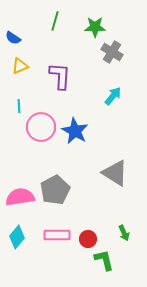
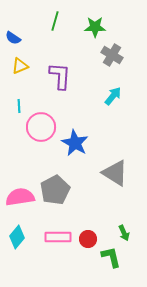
gray cross: moved 3 px down
blue star: moved 12 px down
pink rectangle: moved 1 px right, 2 px down
green L-shape: moved 7 px right, 3 px up
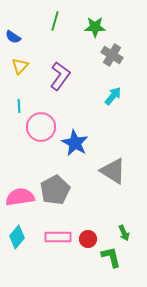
blue semicircle: moved 1 px up
yellow triangle: rotated 24 degrees counterclockwise
purple L-shape: rotated 32 degrees clockwise
gray triangle: moved 2 px left, 2 px up
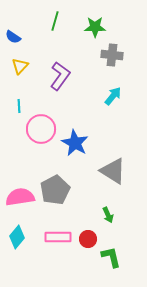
gray cross: rotated 25 degrees counterclockwise
pink circle: moved 2 px down
green arrow: moved 16 px left, 18 px up
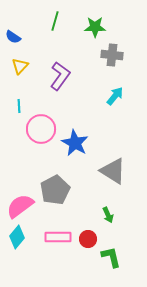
cyan arrow: moved 2 px right
pink semicircle: moved 9 px down; rotated 28 degrees counterclockwise
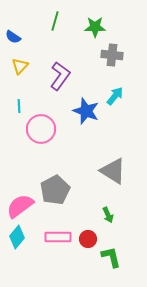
blue star: moved 11 px right, 32 px up; rotated 8 degrees counterclockwise
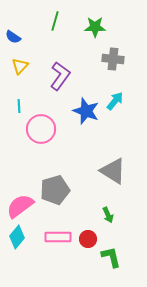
gray cross: moved 1 px right, 4 px down
cyan arrow: moved 5 px down
gray pentagon: rotated 12 degrees clockwise
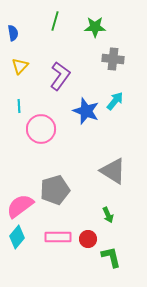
blue semicircle: moved 4 px up; rotated 133 degrees counterclockwise
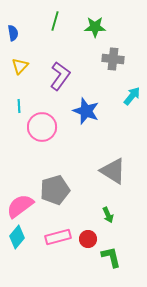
cyan arrow: moved 17 px right, 5 px up
pink circle: moved 1 px right, 2 px up
pink rectangle: rotated 15 degrees counterclockwise
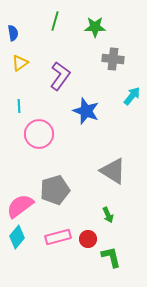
yellow triangle: moved 3 px up; rotated 12 degrees clockwise
pink circle: moved 3 px left, 7 px down
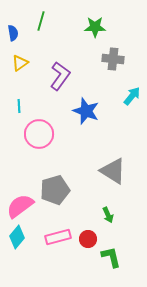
green line: moved 14 px left
